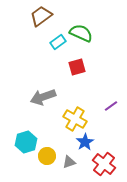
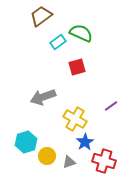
red cross: moved 3 px up; rotated 20 degrees counterclockwise
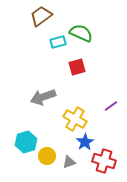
cyan rectangle: rotated 21 degrees clockwise
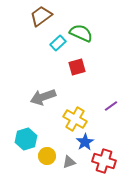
cyan rectangle: moved 1 px down; rotated 28 degrees counterclockwise
cyan hexagon: moved 3 px up
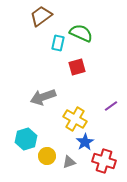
cyan rectangle: rotated 35 degrees counterclockwise
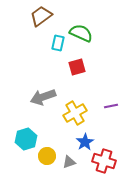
purple line: rotated 24 degrees clockwise
yellow cross: moved 6 px up; rotated 30 degrees clockwise
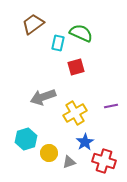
brown trapezoid: moved 8 px left, 8 px down
red square: moved 1 px left
yellow circle: moved 2 px right, 3 px up
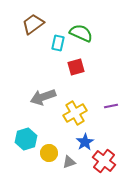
red cross: rotated 20 degrees clockwise
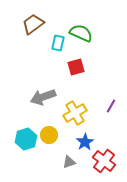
purple line: rotated 48 degrees counterclockwise
yellow circle: moved 18 px up
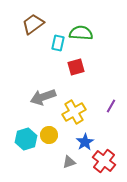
green semicircle: rotated 20 degrees counterclockwise
yellow cross: moved 1 px left, 1 px up
